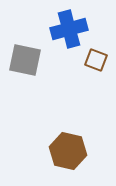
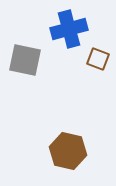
brown square: moved 2 px right, 1 px up
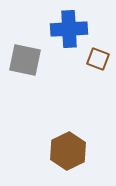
blue cross: rotated 12 degrees clockwise
brown hexagon: rotated 21 degrees clockwise
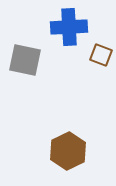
blue cross: moved 2 px up
brown square: moved 3 px right, 4 px up
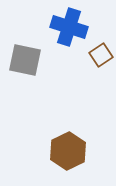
blue cross: rotated 21 degrees clockwise
brown square: rotated 35 degrees clockwise
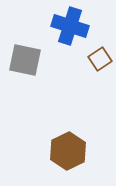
blue cross: moved 1 px right, 1 px up
brown square: moved 1 px left, 4 px down
